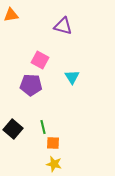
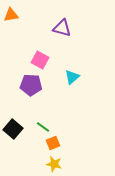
purple triangle: moved 1 px left, 2 px down
cyan triangle: rotated 21 degrees clockwise
green line: rotated 40 degrees counterclockwise
orange square: rotated 24 degrees counterclockwise
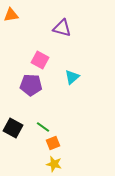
black square: moved 1 px up; rotated 12 degrees counterclockwise
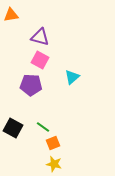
purple triangle: moved 22 px left, 9 px down
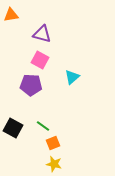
purple triangle: moved 2 px right, 3 px up
green line: moved 1 px up
